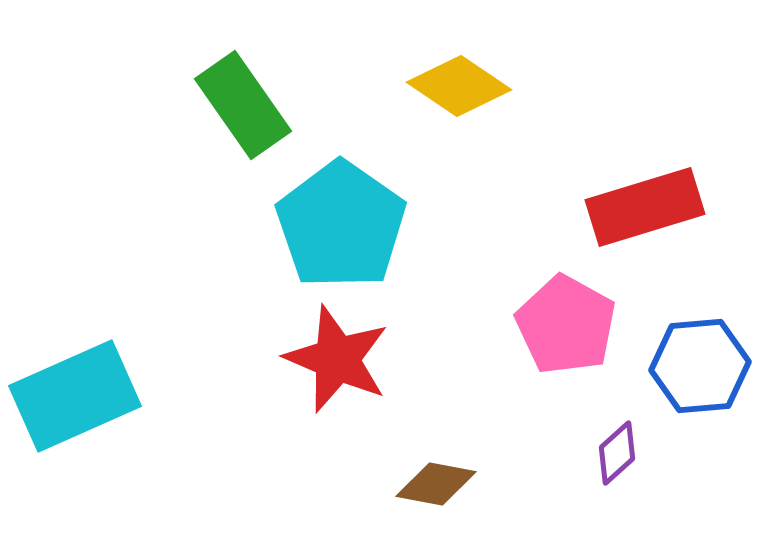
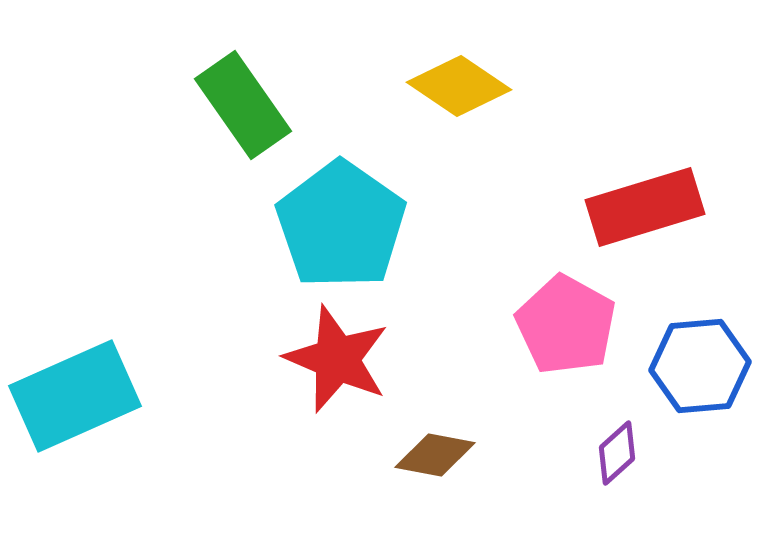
brown diamond: moved 1 px left, 29 px up
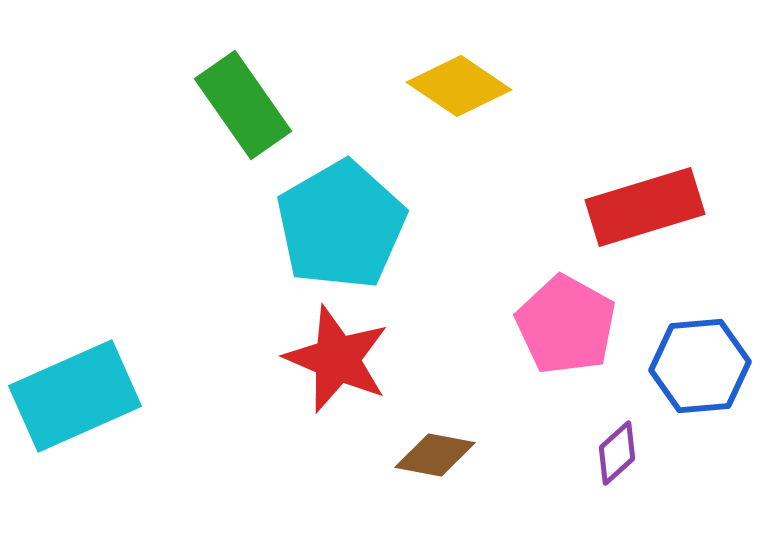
cyan pentagon: rotated 7 degrees clockwise
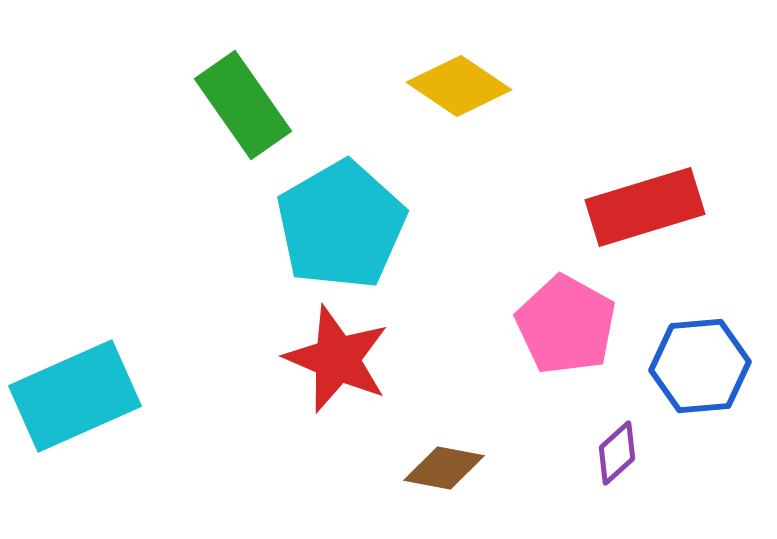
brown diamond: moved 9 px right, 13 px down
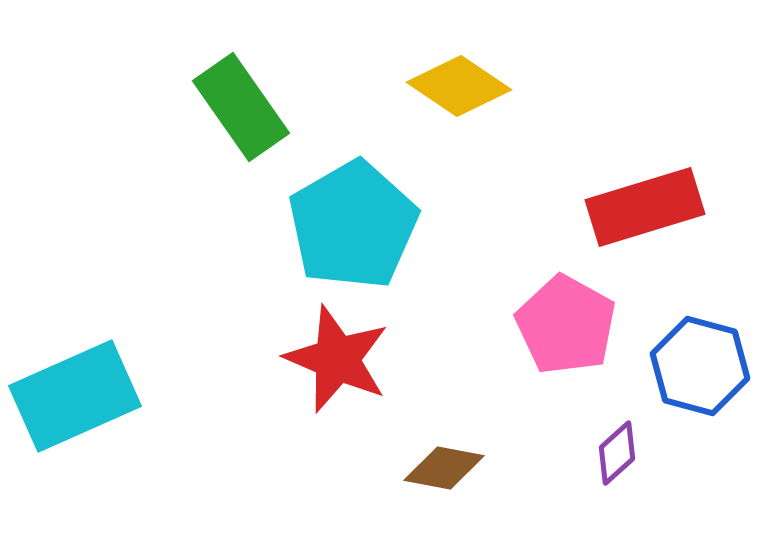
green rectangle: moved 2 px left, 2 px down
cyan pentagon: moved 12 px right
blue hexagon: rotated 20 degrees clockwise
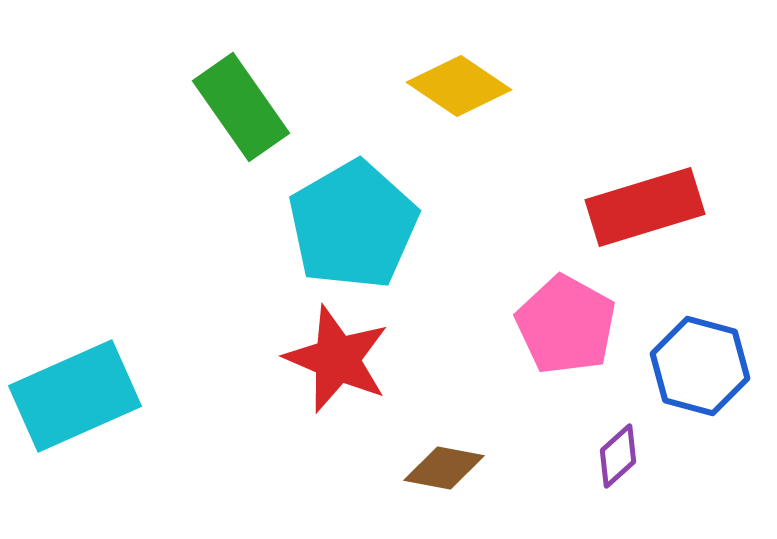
purple diamond: moved 1 px right, 3 px down
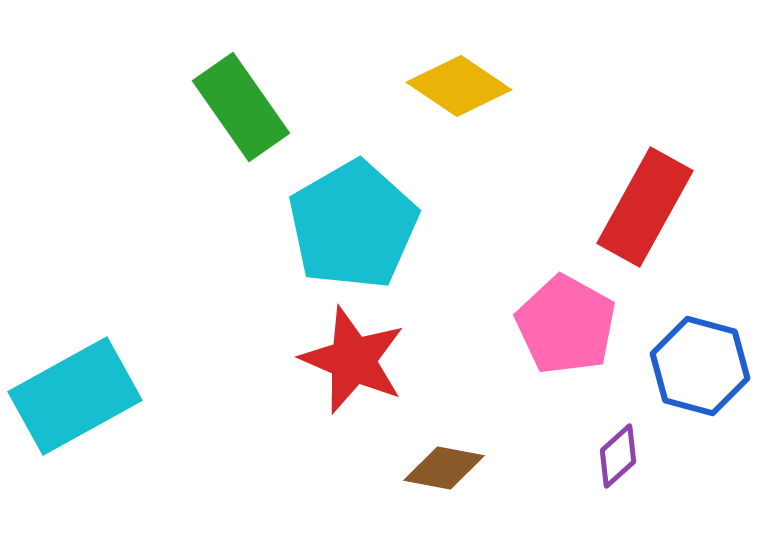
red rectangle: rotated 44 degrees counterclockwise
red star: moved 16 px right, 1 px down
cyan rectangle: rotated 5 degrees counterclockwise
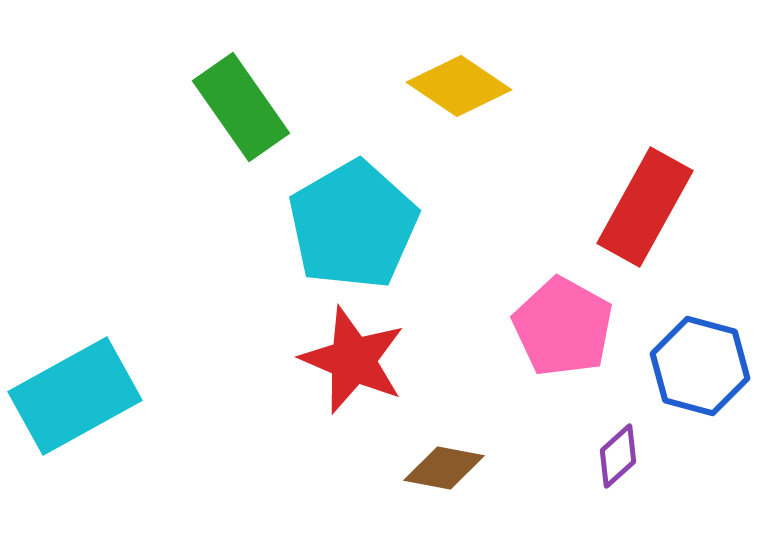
pink pentagon: moved 3 px left, 2 px down
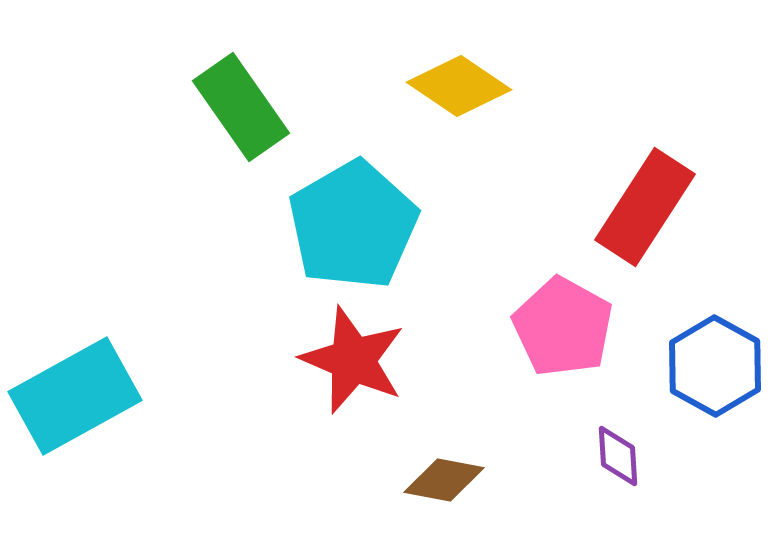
red rectangle: rotated 4 degrees clockwise
blue hexagon: moved 15 px right; rotated 14 degrees clockwise
purple diamond: rotated 52 degrees counterclockwise
brown diamond: moved 12 px down
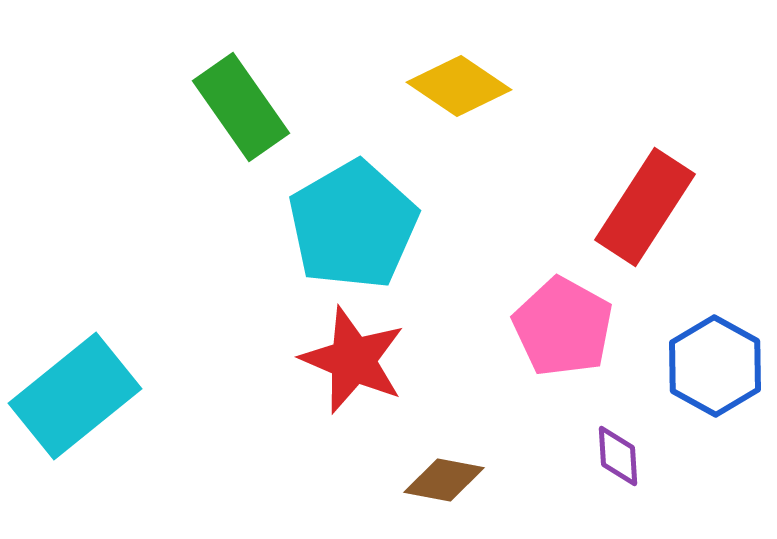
cyan rectangle: rotated 10 degrees counterclockwise
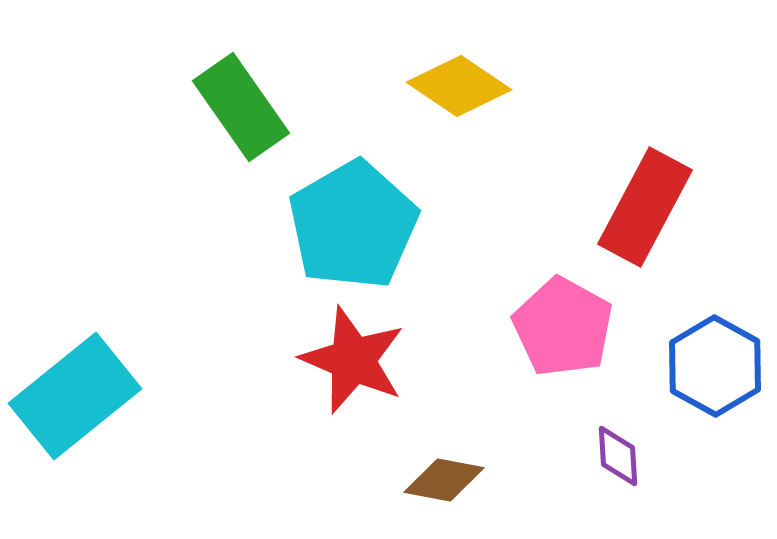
red rectangle: rotated 5 degrees counterclockwise
